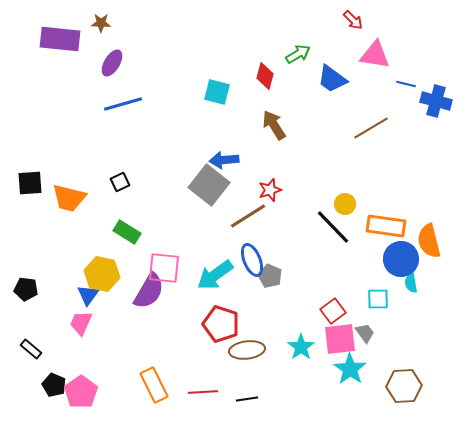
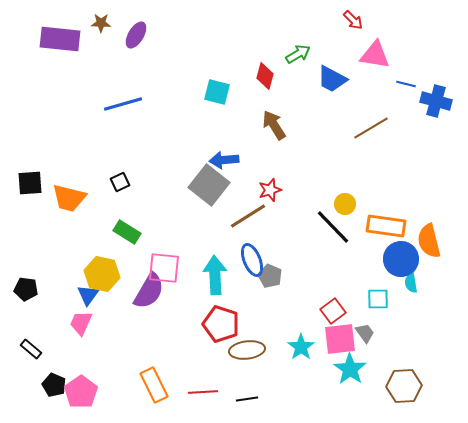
purple ellipse at (112, 63): moved 24 px right, 28 px up
blue trapezoid at (332, 79): rotated 8 degrees counterclockwise
cyan arrow at (215, 275): rotated 123 degrees clockwise
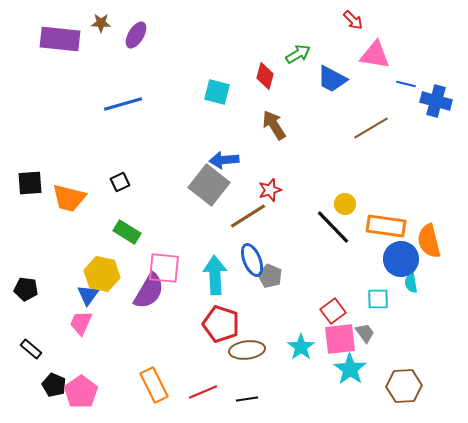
red line at (203, 392): rotated 20 degrees counterclockwise
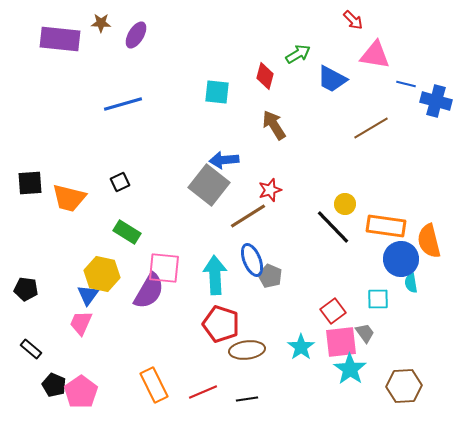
cyan square at (217, 92): rotated 8 degrees counterclockwise
pink square at (340, 339): moved 1 px right, 3 px down
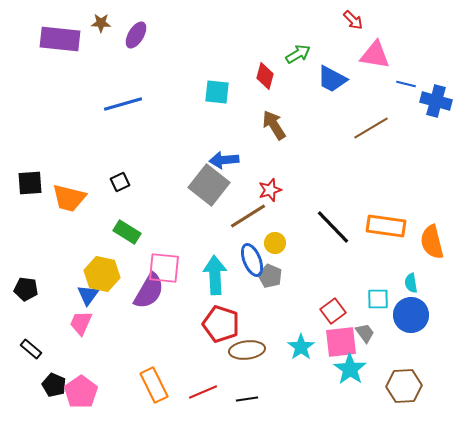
yellow circle at (345, 204): moved 70 px left, 39 px down
orange semicircle at (429, 241): moved 3 px right, 1 px down
blue circle at (401, 259): moved 10 px right, 56 px down
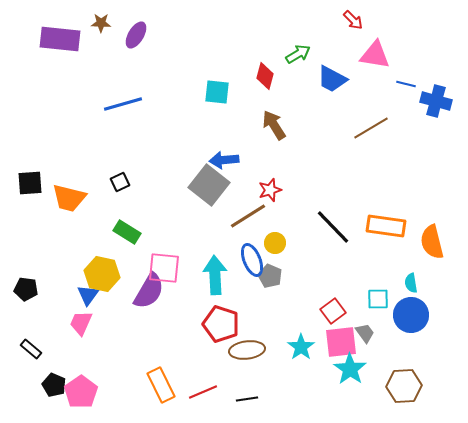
orange rectangle at (154, 385): moved 7 px right
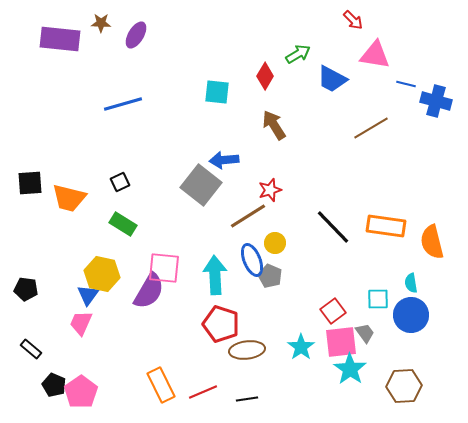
red diamond at (265, 76): rotated 16 degrees clockwise
gray square at (209, 185): moved 8 px left
green rectangle at (127, 232): moved 4 px left, 8 px up
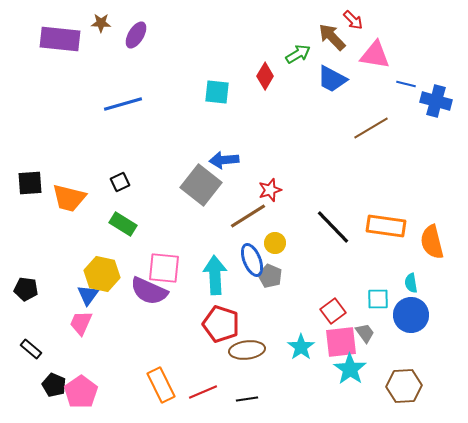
brown arrow at (274, 125): moved 58 px right, 88 px up; rotated 12 degrees counterclockwise
purple semicircle at (149, 291): rotated 84 degrees clockwise
